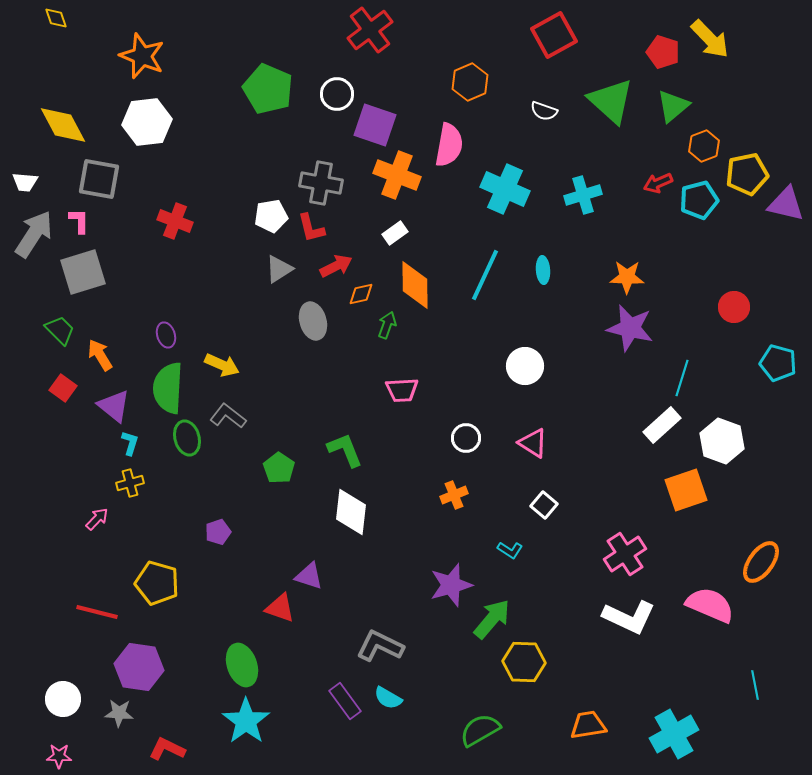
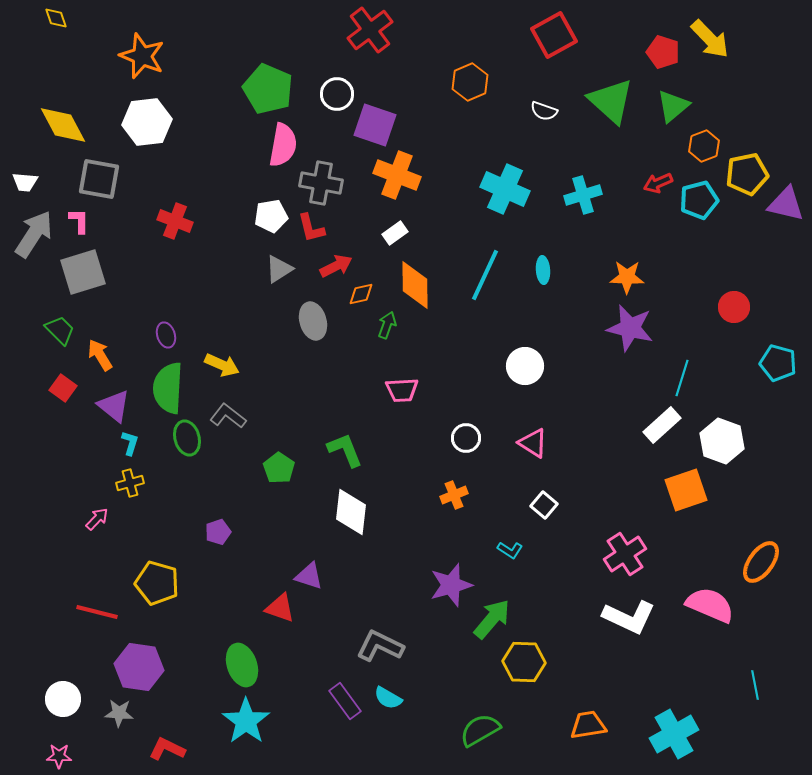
pink semicircle at (449, 145): moved 166 px left
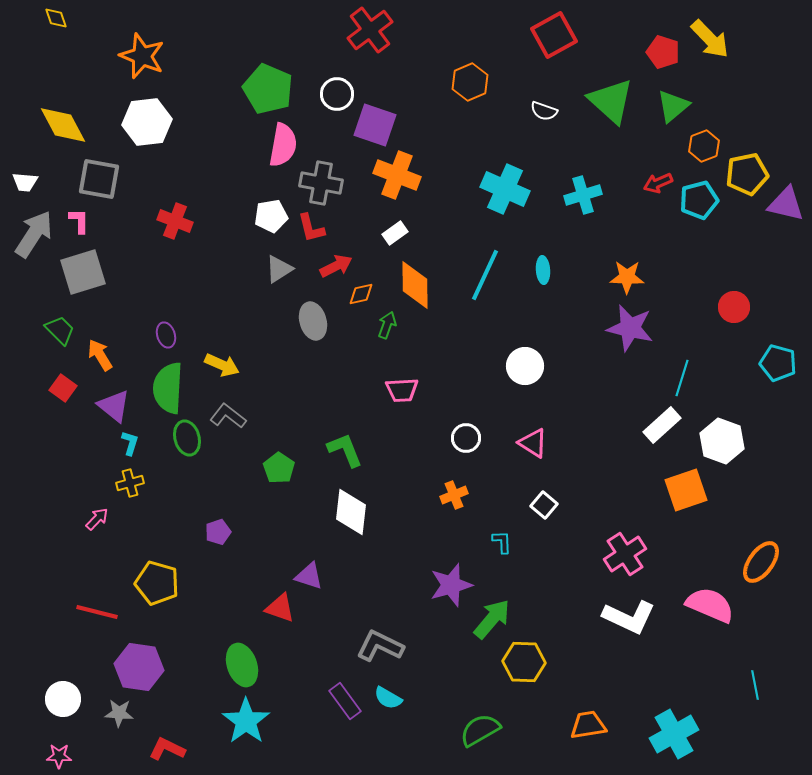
cyan L-shape at (510, 550): moved 8 px left, 8 px up; rotated 125 degrees counterclockwise
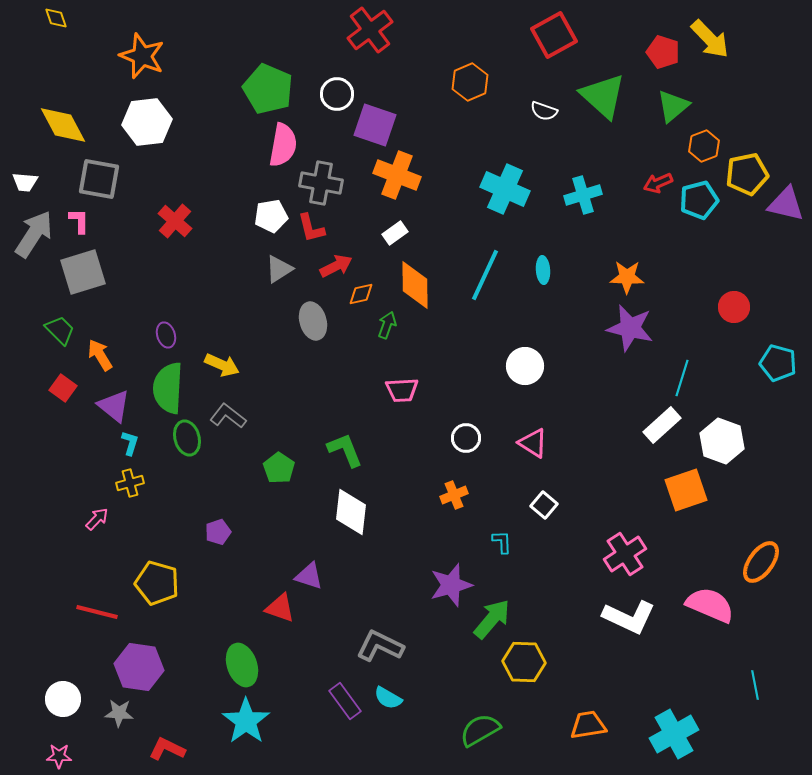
green triangle at (611, 101): moved 8 px left, 5 px up
red cross at (175, 221): rotated 20 degrees clockwise
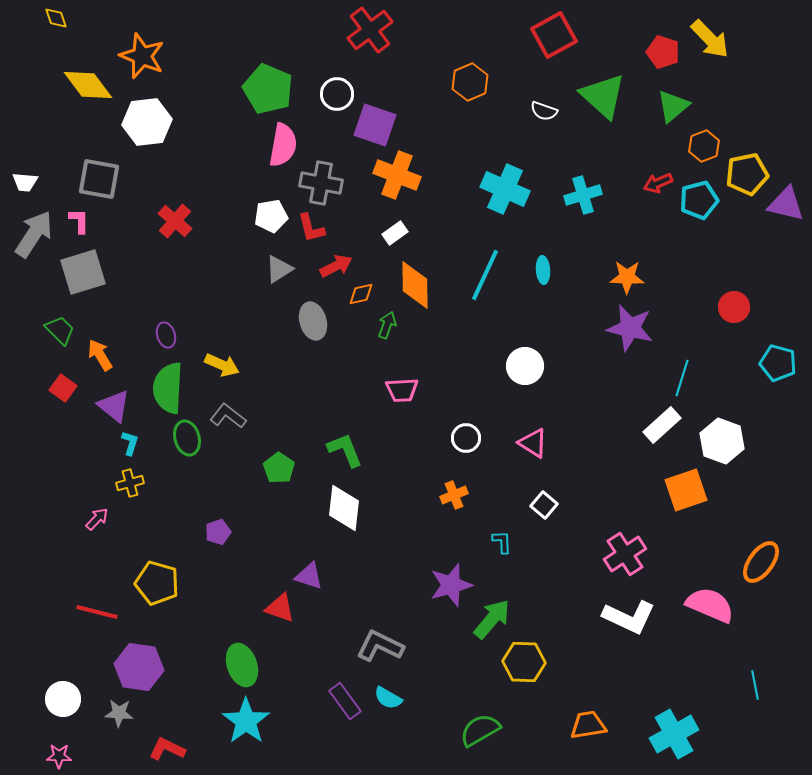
yellow diamond at (63, 125): moved 25 px right, 40 px up; rotated 9 degrees counterclockwise
white diamond at (351, 512): moved 7 px left, 4 px up
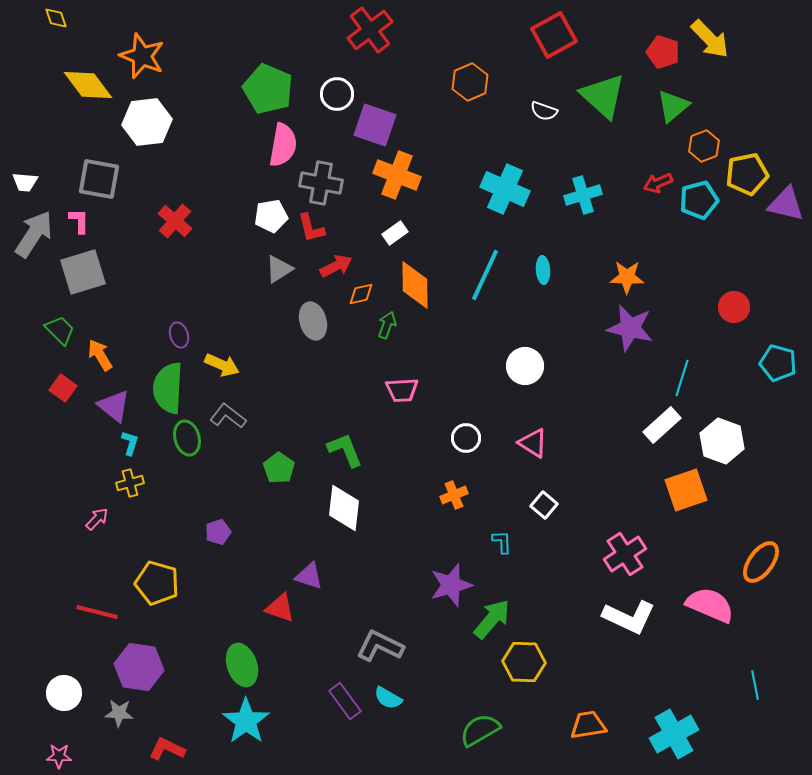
purple ellipse at (166, 335): moved 13 px right
white circle at (63, 699): moved 1 px right, 6 px up
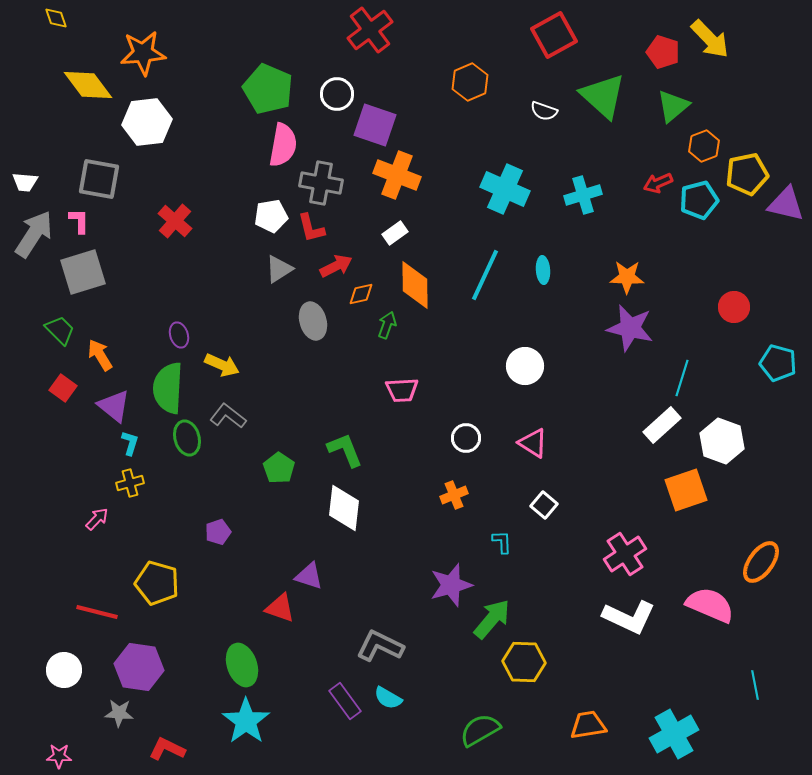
orange star at (142, 56): moved 1 px right, 3 px up; rotated 27 degrees counterclockwise
white circle at (64, 693): moved 23 px up
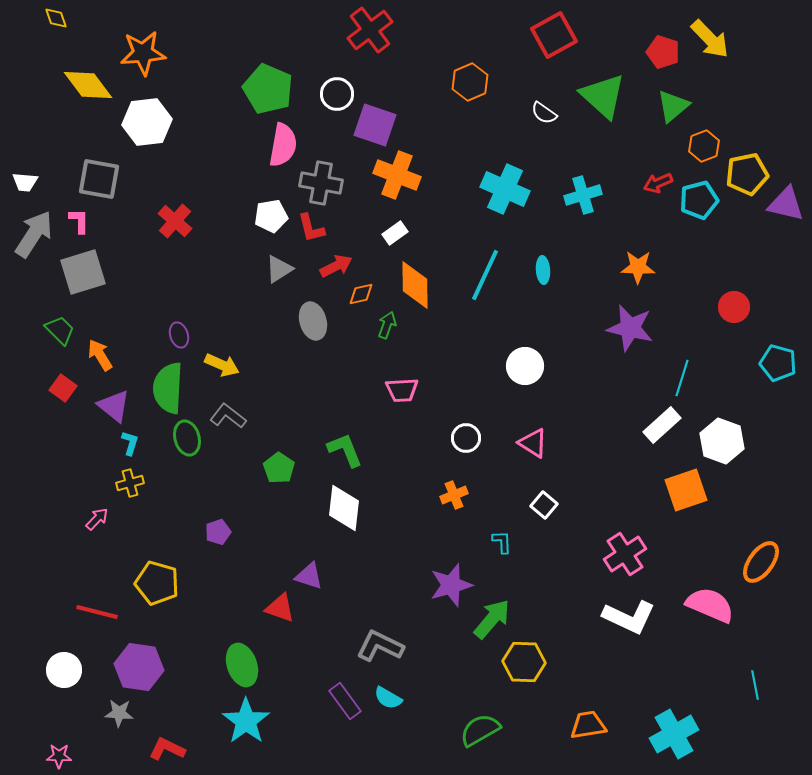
white semicircle at (544, 111): moved 2 px down; rotated 16 degrees clockwise
orange star at (627, 277): moved 11 px right, 10 px up
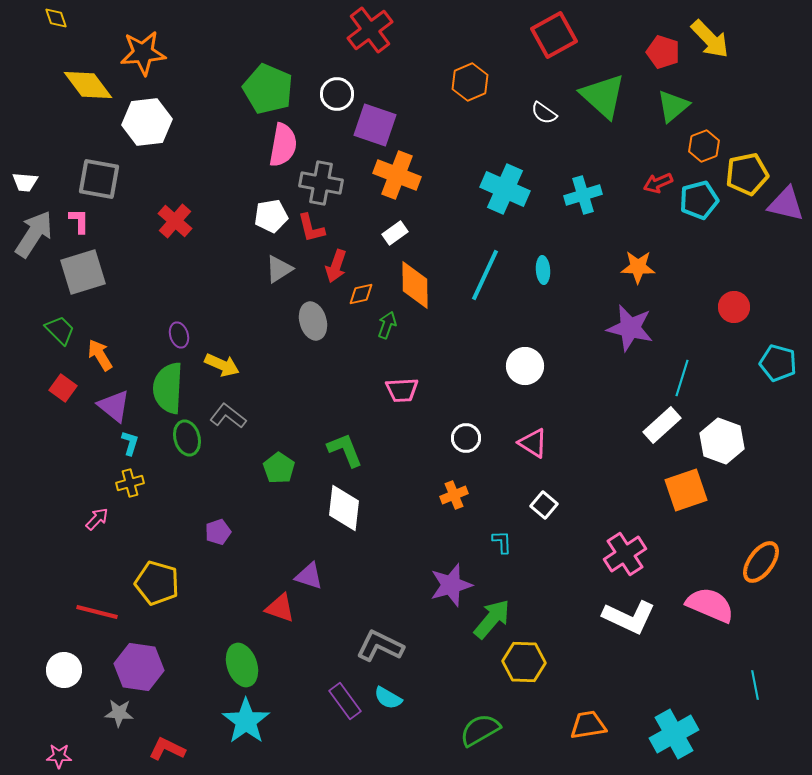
red arrow at (336, 266): rotated 136 degrees clockwise
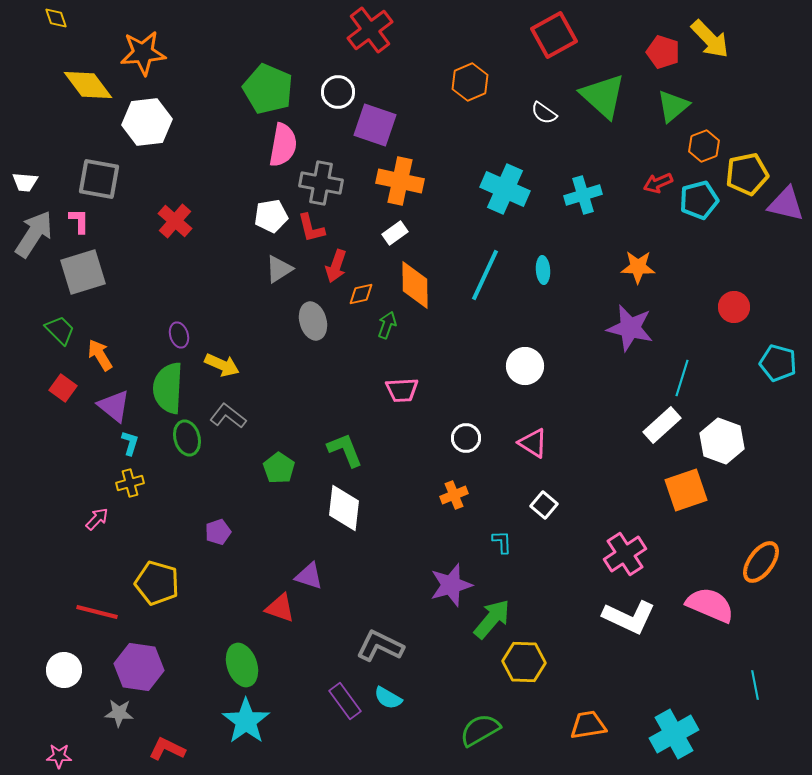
white circle at (337, 94): moved 1 px right, 2 px up
orange cross at (397, 175): moved 3 px right, 6 px down; rotated 9 degrees counterclockwise
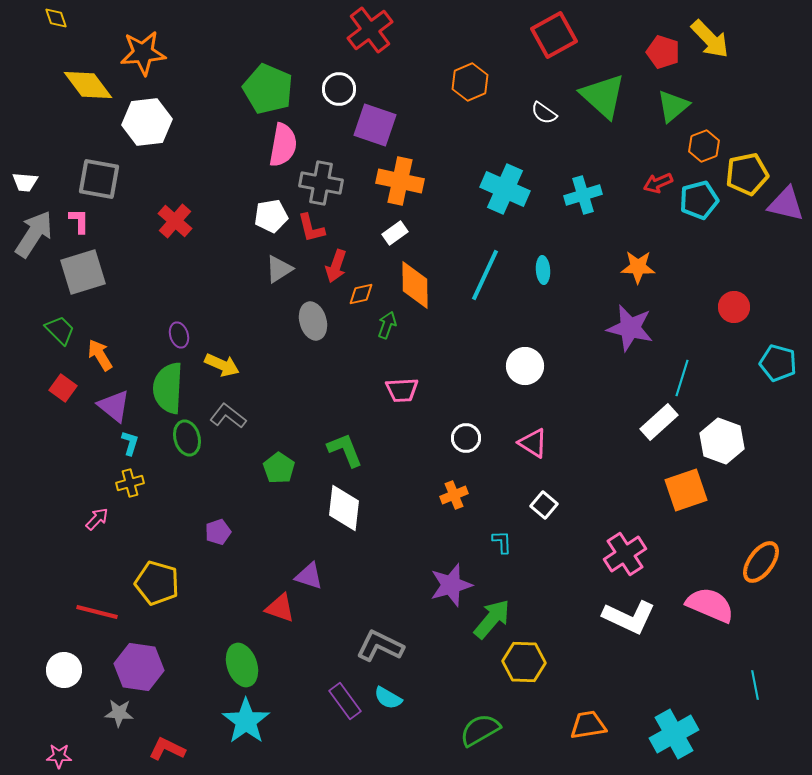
white circle at (338, 92): moved 1 px right, 3 px up
white rectangle at (662, 425): moved 3 px left, 3 px up
